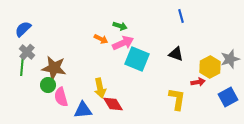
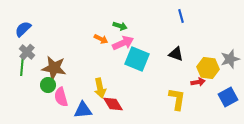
yellow hexagon: moved 2 px left, 1 px down; rotated 25 degrees counterclockwise
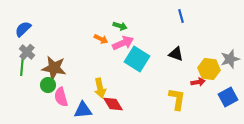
cyan square: rotated 10 degrees clockwise
yellow hexagon: moved 1 px right, 1 px down
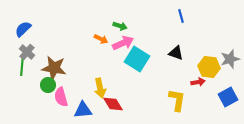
black triangle: moved 1 px up
yellow hexagon: moved 2 px up
yellow L-shape: moved 1 px down
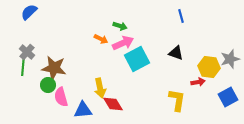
blue semicircle: moved 6 px right, 17 px up
cyan square: rotated 30 degrees clockwise
green line: moved 1 px right
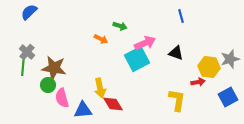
pink arrow: moved 22 px right
pink semicircle: moved 1 px right, 1 px down
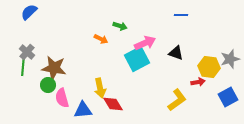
blue line: moved 1 px up; rotated 72 degrees counterclockwise
yellow L-shape: rotated 45 degrees clockwise
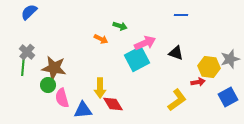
yellow arrow: rotated 12 degrees clockwise
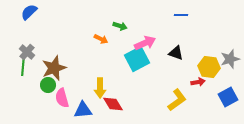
brown star: rotated 30 degrees counterclockwise
